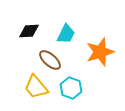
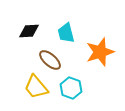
cyan trapezoid: moved 1 px up; rotated 140 degrees clockwise
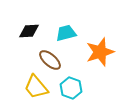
cyan trapezoid: rotated 90 degrees clockwise
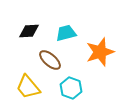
yellow trapezoid: moved 8 px left
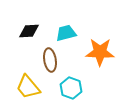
orange star: rotated 20 degrees clockwise
brown ellipse: rotated 40 degrees clockwise
